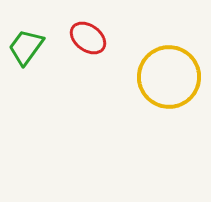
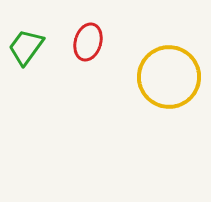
red ellipse: moved 4 px down; rotated 69 degrees clockwise
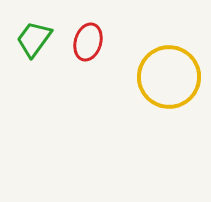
green trapezoid: moved 8 px right, 8 px up
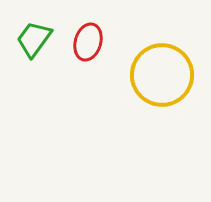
yellow circle: moved 7 px left, 2 px up
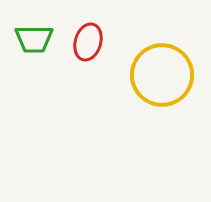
green trapezoid: rotated 126 degrees counterclockwise
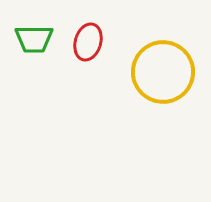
yellow circle: moved 1 px right, 3 px up
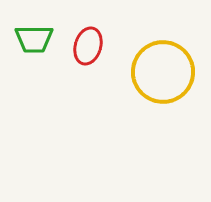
red ellipse: moved 4 px down
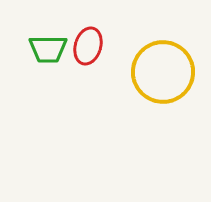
green trapezoid: moved 14 px right, 10 px down
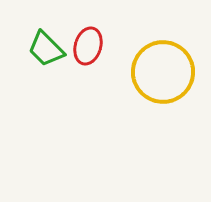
green trapezoid: moved 2 px left; rotated 45 degrees clockwise
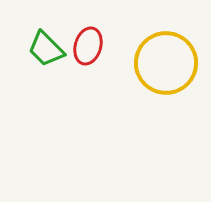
yellow circle: moved 3 px right, 9 px up
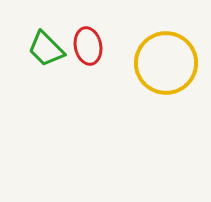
red ellipse: rotated 27 degrees counterclockwise
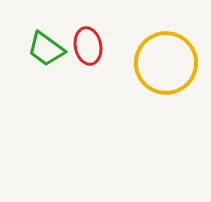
green trapezoid: rotated 9 degrees counterclockwise
